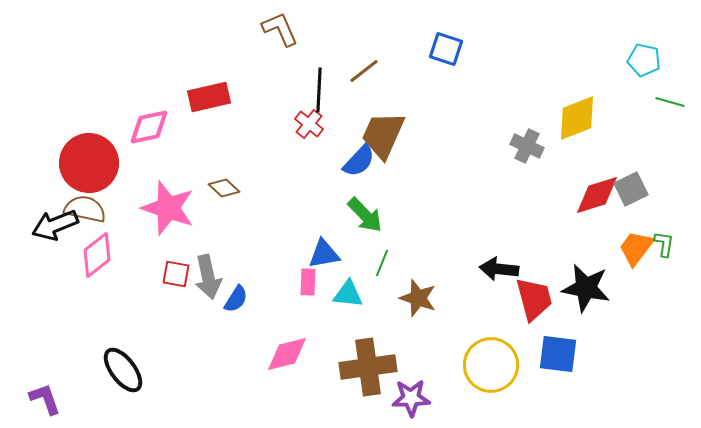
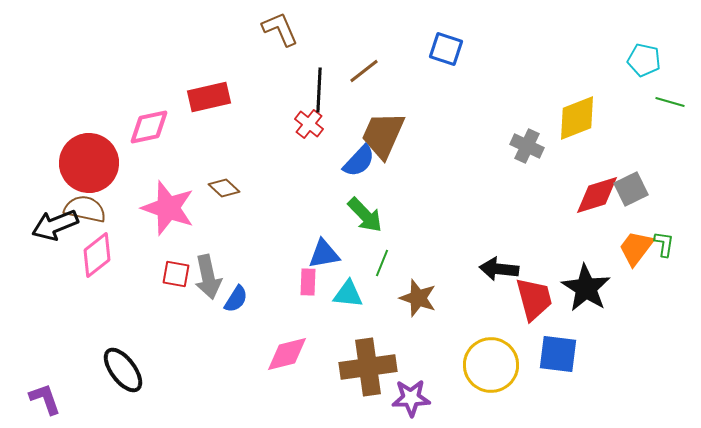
black star at (586, 288): rotated 21 degrees clockwise
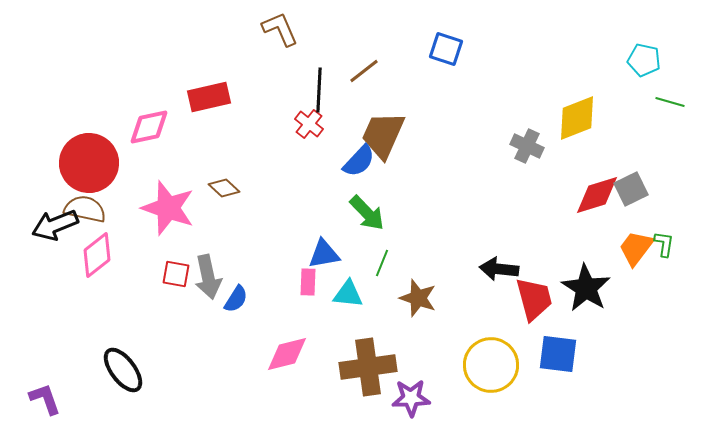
green arrow at (365, 215): moved 2 px right, 2 px up
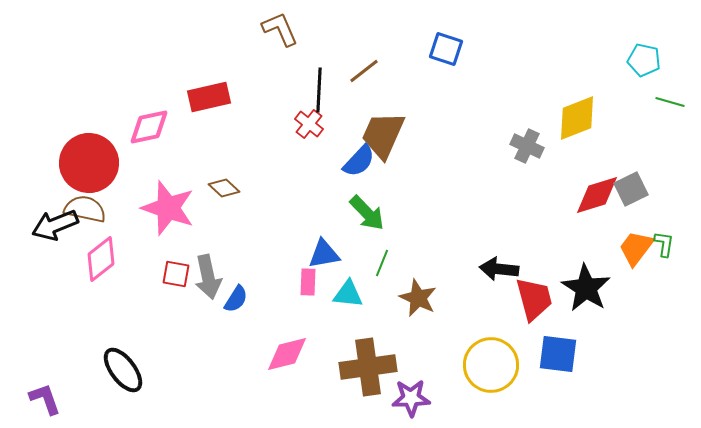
pink diamond at (97, 255): moved 4 px right, 4 px down
brown star at (418, 298): rotated 6 degrees clockwise
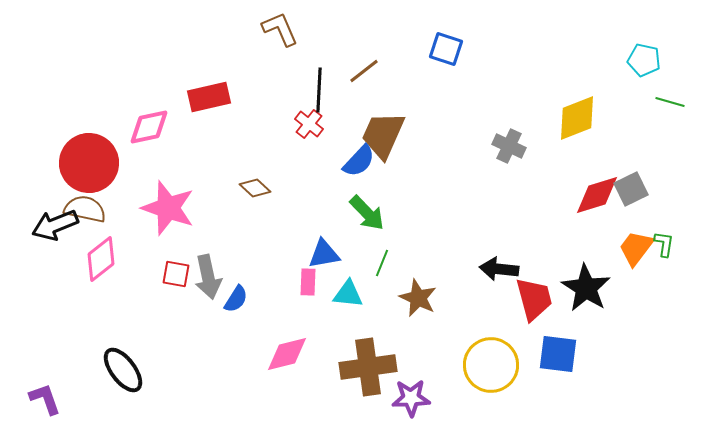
gray cross at (527, 146): moved 18 px left
brown diamond at (224, 188): moved 31 px right
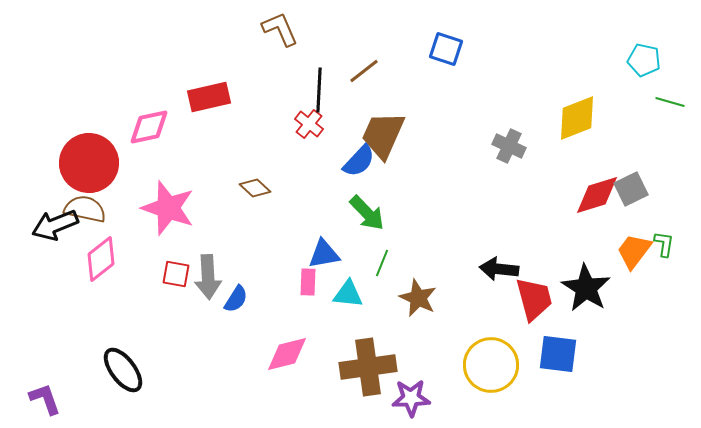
orange trapezoid at (636, 248): moved 2 px left, 3 px down
gray arrow at (208, 277): rotated 9 degrees clockwise
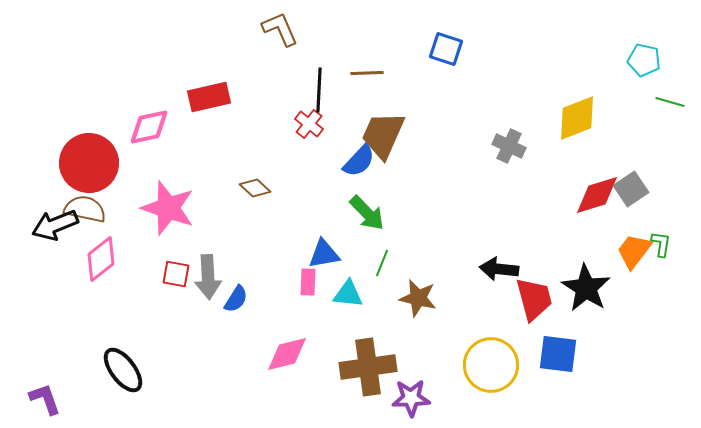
brown line at (364, 71): moved 3 px right, 2 px down; rotated 36 degrees clockwise
gray square at (631, 189): rotated 8 degrees counterclockwise
green L-shape at (664, 244): moved 3 px left
brown star at (418, 298): rotated 12 degrees counterclockwise
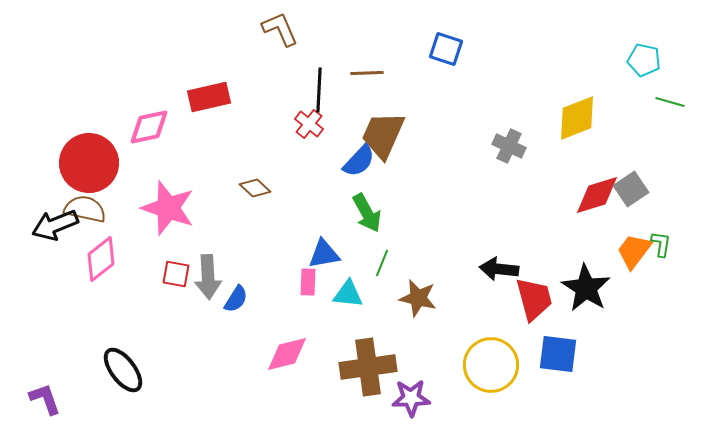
green arrow at (367, 213): rotated 15 degrees clockwise
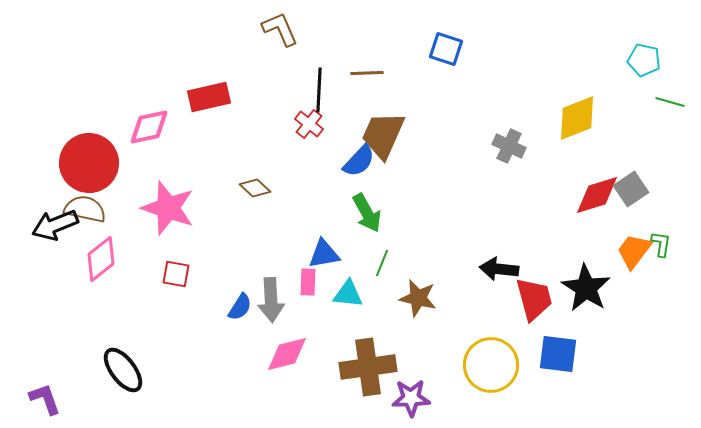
gray arrow at (208, 277): moved 63 px right, 23 px down
blue semicircle at (236, 299): moved 4 px right, 8 px down
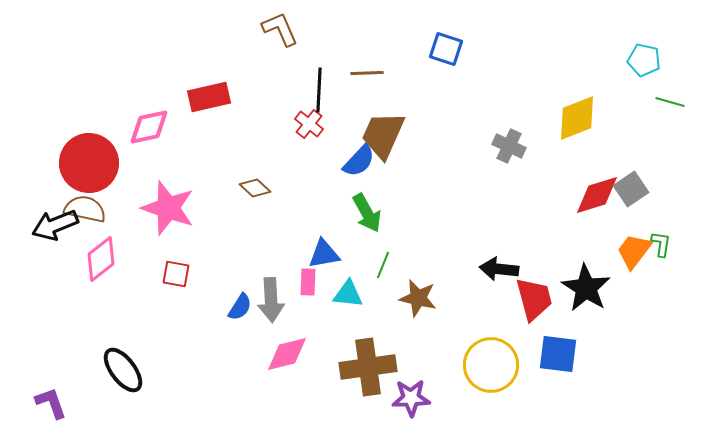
green line at (382, 263): moved 1 px right, 2 px down
purple L-shape at (45, 399): moved 6 px right, 4 px down
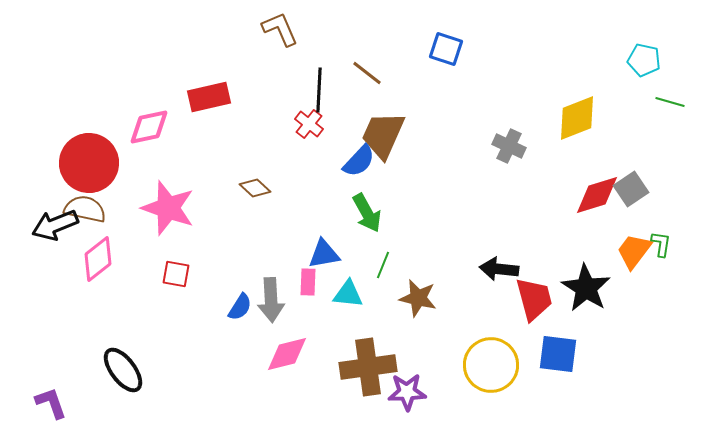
brown line at (367, 73): rotated 40 degrees clockwise
pink diamond at (101, 259): moved 3 px left
purple star at (411, 398): moved 4 px left, 6 px up
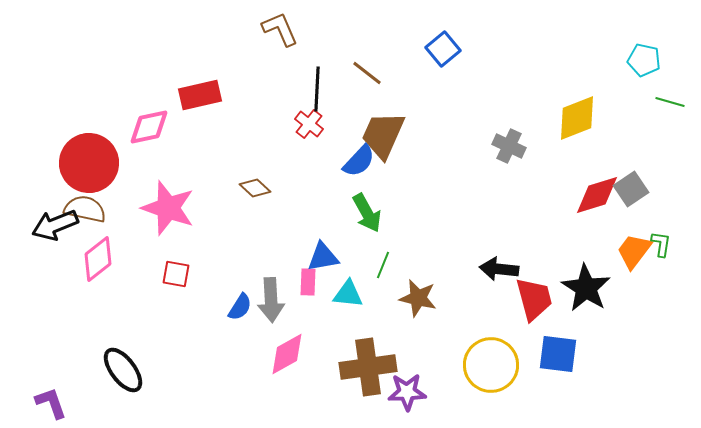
blue square at (446, 49): moved 3 px left; rotated 32 degrees clockwise
black line at (319, 90): moved 2 px left, 1 px up
red rectangle at (209, 97): moved 9 px left, 2 px up
blue triangle at (324, 254): moved 1 px left, 3 px down
pink diamond at (287, 354): rotated 15 degrees counterclockwise
